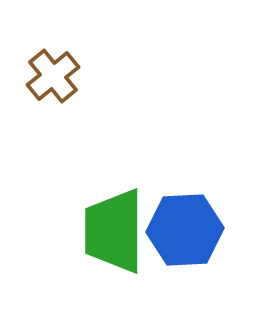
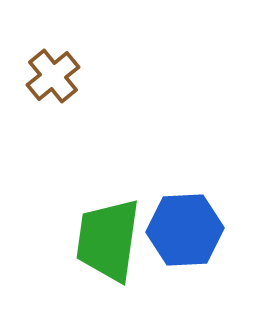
green trapezoid: moved 6 px left, 9 px down; rotated 8 degrees clockwise
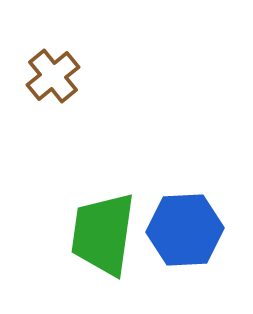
green trapezoid: moved 5 px left, 6 px up
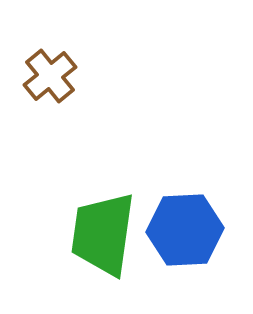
brown cross: moved 3 px left
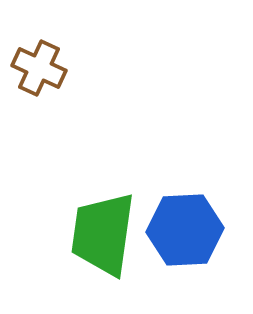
brown cross: moved 11 px left, 8 px up; rotated 26 degrees counterclockwise
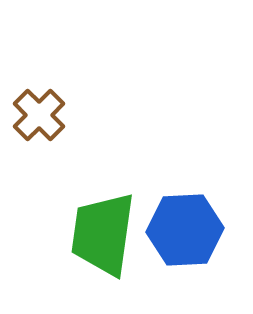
brown cross: moved 47 px down; rotated 20 degrees clockwise
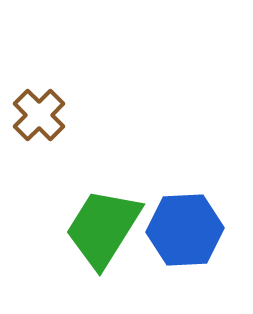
green trapezoid: moved 6 px up; rotated 24 degrees clockwise
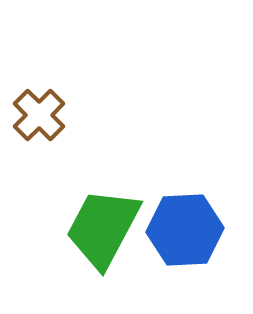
green trapezoid: rotated 4 degrees counterclockwise
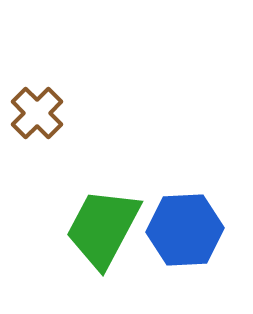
brown cross: moved 2 px left, 2 px up
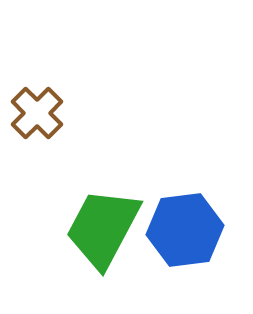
blue hexagon: rotated 4 degrees counterclockwise
